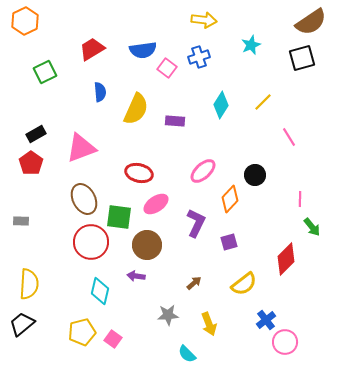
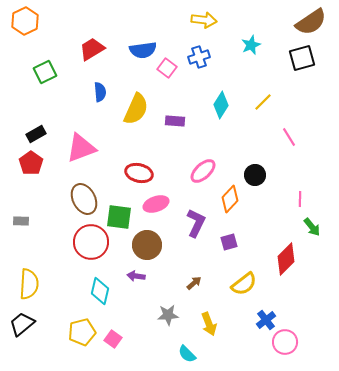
pink ellipse at (156, 204): rotated 15 degrees clockwise
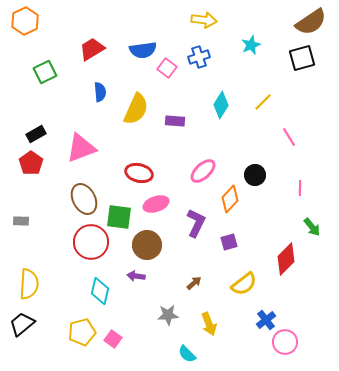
pink line at (300, 199): moved 11 px up
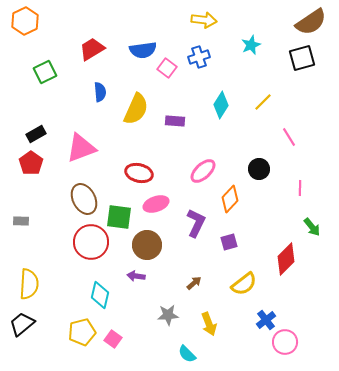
black circle at (255, 175): moved 4 px right, 6 px up
cyan diamond at (100, 291): moved 4 px down
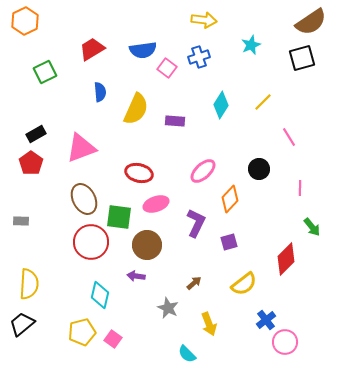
gray star at (168, 315): moved 7 px up; rotated 30 degrees clockwise
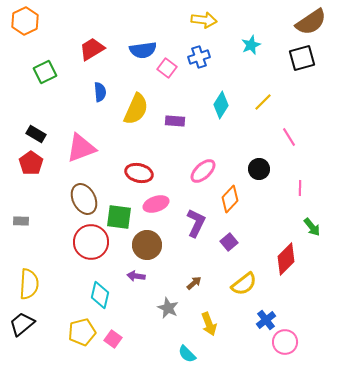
black rectangle at (36, 134): rotated 60 degrees clockwise
purple square at (229, 242): rotated 24 degrees counterclockwise
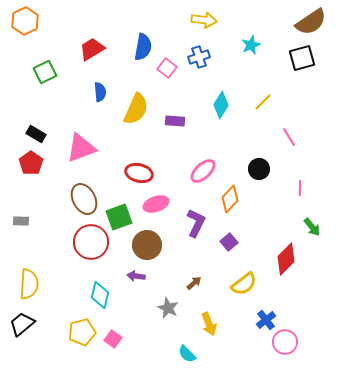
blue semicircle at (143, 50): moved 3 px up; rotated 72 degrees counterclockwise
green square at (119, 217): rotated 28 degrees counterclockwise
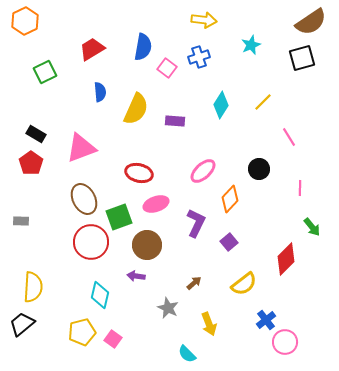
yellow semicircle at (29, 284): moved 4 px right, 3 px down
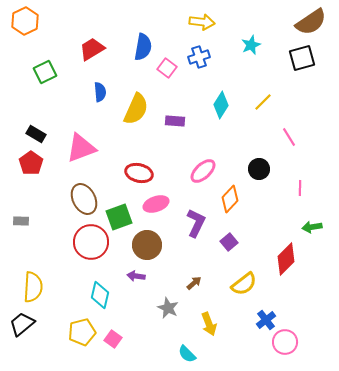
yellow arrow at (204, 20): moved 2 px left, 2 px down
green arrow at (312, 227): rotated 120 degrees clockwise
